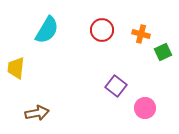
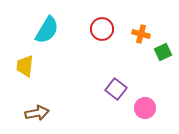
red circle: moved 1 px up
yellow trapezoid: moved 9 px right, 2 px up
purple square: moved 3 px down
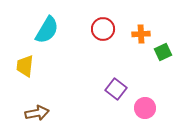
red circle: moved 1 px right
orange cross: rotated 18 degrees counterclockwise
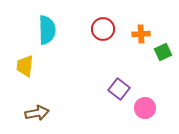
cyan semicircle: rotated 32 degrees counterclockwise
purple square: moved 3 px right
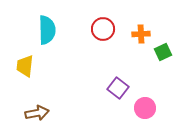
purple square: moved 1 px left, 1 px up
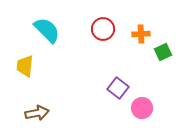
cyan semicircle: rotated 44 degrees counterclockwise
pink circle: moved 3 px left
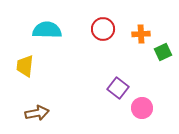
cyan semicircle: rotated 44 degrees counterclockwise
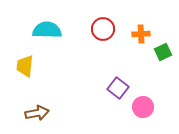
pink circle: moved 1 px right, 1 px up
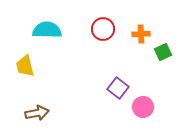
yellow trapezoid: rotated 20 degrees counterclockwise
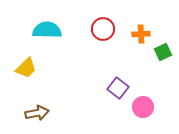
yellow trapezoid: moved 1 px right, 2 px down; rotated 120 degrees counterclockwise
